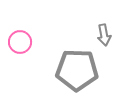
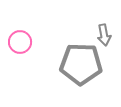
gray pentagon: moved 4 px right, 6 px up
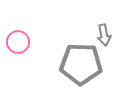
pink circle: moved 2 px left
